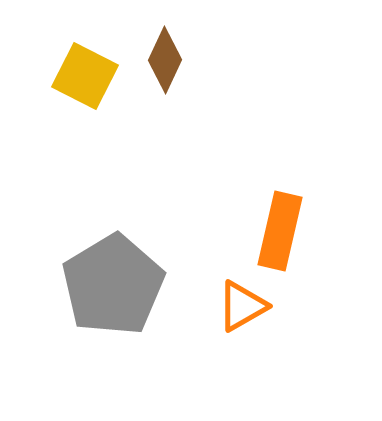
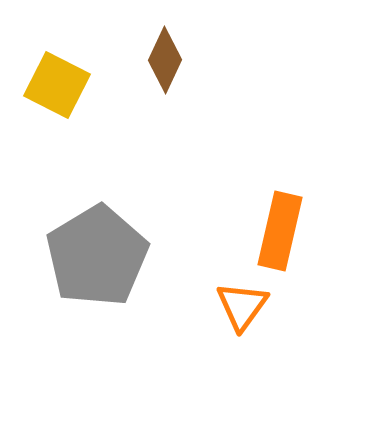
yellow square: moved 28 px left, 9 px down
gray pentagon: moved 16 px left, 29 px up
orange triangle: rotated 24 degrees counterclockwise
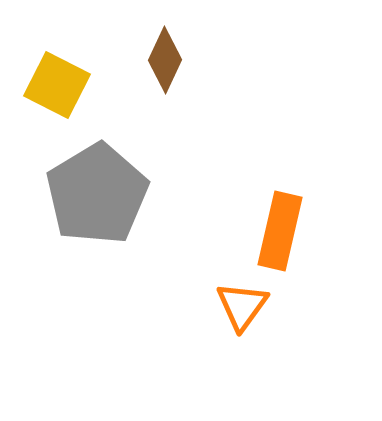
gray pentagon: moved 62 px up
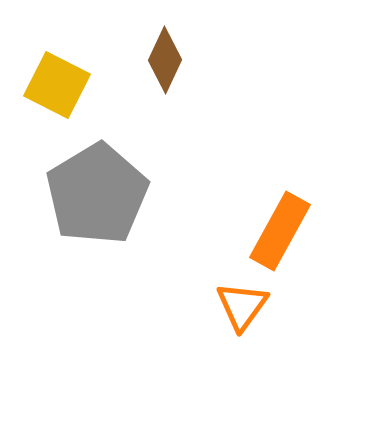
orange rectangle: rotated 16 degrees clockwise
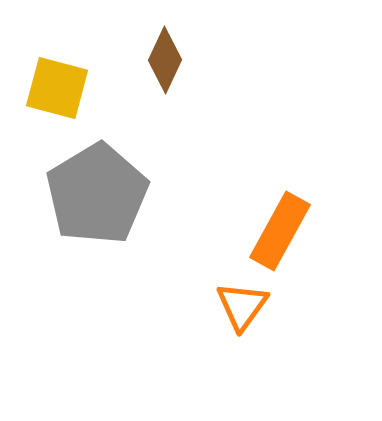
yellow square: moved 3 px down; rotated 12 degrees counterclockwise
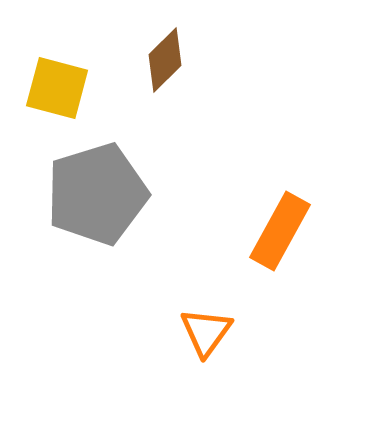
brown diamond: rotated 20 degrees clockwise
gray pentagon: rotated 14 degrees clockwise
orange triangle: moved 36 px left, 26 px down
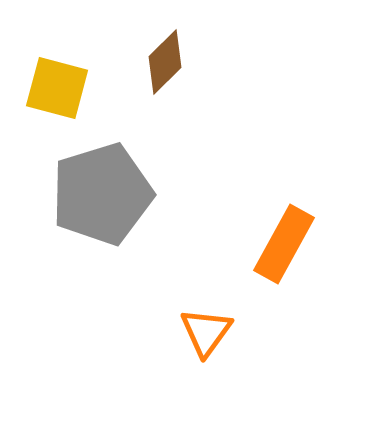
brown diamond: moved 2 px down
gray pentagon: moved 5 px right
orange rectangle: moved 4 px right, 13 px down
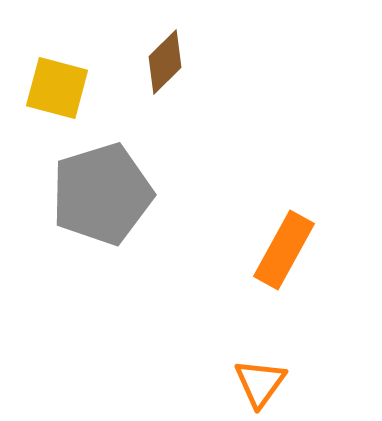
orange rectangle: moved 6 px down
orange triangle: moved 54 px right, 51 px down
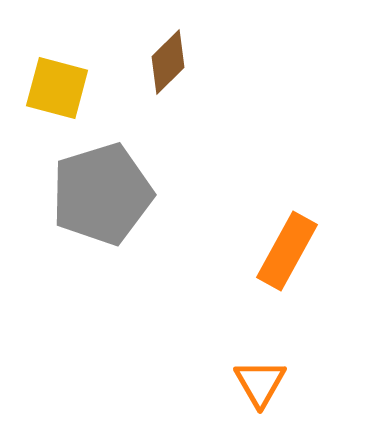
brown diamond: moved 3 px right
orange rectangle: moved 3 px right, 1 px down
orange triangle: rotated 6 degrees counterclockwise
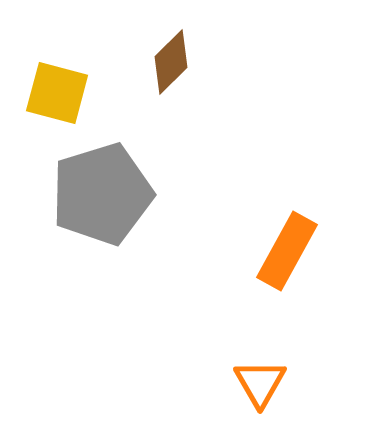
brown diamond: moved 3 px right
yellow square: moved 5 px down
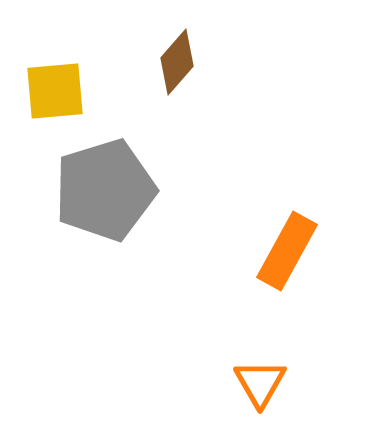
brown diamond: moved 6 px right; rotated 4 degrees counterclockwise
yellow square: moved 2 px left, 2 px up; rotated 20 degrees counterclockwise
gray pentagon: moved 3 px right, 4 px up
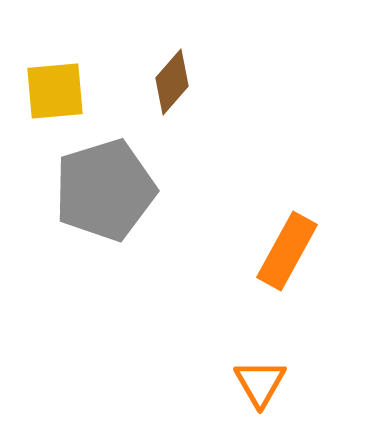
brown diamond: moved 5 px left, 20 px down
